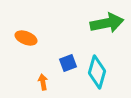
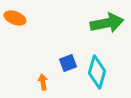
orange ellipse: moved 11 px left, 20 px up
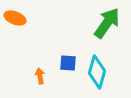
green arrow: rotated 44 degrees counterclockwise
blue square: rotated 24 degrees clockwise
orange arrow: moved 3 px left, 6 px up
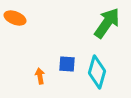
blue square: moved 1 px left, 1 px down
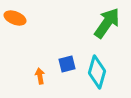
blue square: rotated 18 degrees counterclockwise
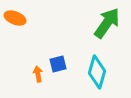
blue square: moved 9 px left
orange arrow: moved 2 px left, 2 px up
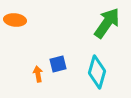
orange ellipse: moved 2 px down; rotated 15 degrees counterclockwise
